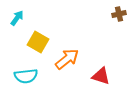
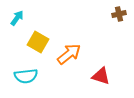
orange arrow: moved 2 px right, 5 px up
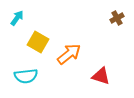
brown cross: moved 2 px left, 4 px down; rotated 16 degrees counterclockwise
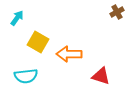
brown cross: moved 6 px up
orange arrow: rotated 140 degrees counterclockwise
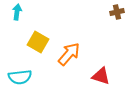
brown cross: rotated 16 degrees clockwise
cyan arrow: moved 6 px up; rotated 28 degrees counterclockwise
orange arrow: rotated 130 degrees clockwise
cyan semicircle: moved 6 px left, 1 px down
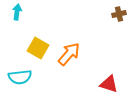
brown cross: moved 2 px right, 2 px down
yellow square: moved 6 px down
red triangle: moved 8 px right, 8 px down
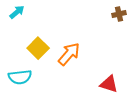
cyan arrow: rotated 42 degrees clockwise
yellow square: rotated 15 degrees clockwise
